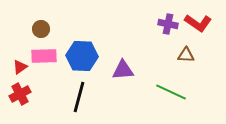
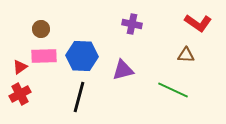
purple cross: moved 36 px left
purple triangle: rotated 10 degrees counterclockwise
green line: moved 2 px right, 2 px up
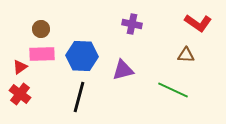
pink rectangle: moved 2 px left, 2 px up
red cross: rotated 25 degrees counterclockwise
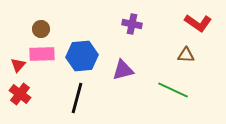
blue hexagon: rotated 8 degrees counterclockwise
red triangle: moved 2 px left, 2 px up; rotated 14 degrees counterclockwise
black line: moved 2 px left, 1 px down
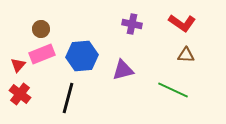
red L-shape: moved 16 px left
pink rectangle: rotated 20 degrees counterclockwise
black line: moved 9 px left
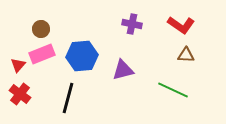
red L-shape: moved 1 px left, 2 px down
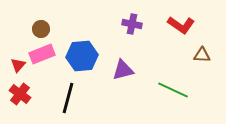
brown triangle: moved 16 px right
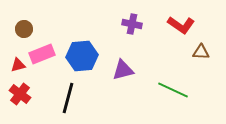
brown circle: moved 17 px left
brown triangle: moved 1 px left, 3 px up
red triangle: rotated 35 degrees clockwise
